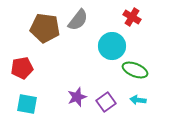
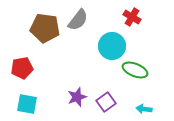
cyan arrow: moved 6 px right, 9 px down
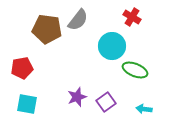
brown pentagon: moved 2 px right, 1 px down
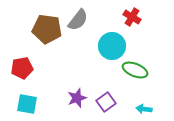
purple star: moved 1 px down
